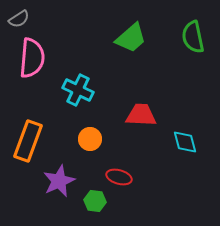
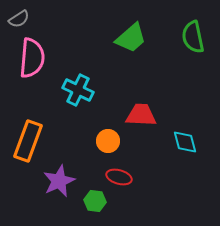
orange circle: moved 18 px right, 2 px down
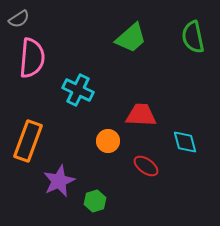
red ellipse: moved 27 px right, 11 px up; rotated 20 degrees clockwise
green hexagon: rotated 25 degrees counterclockwise
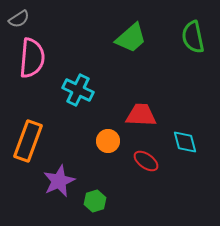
red ellipse: moved 5 px up
